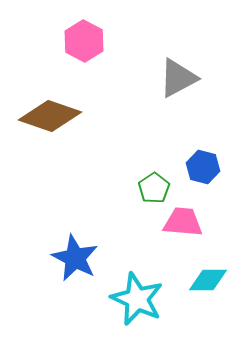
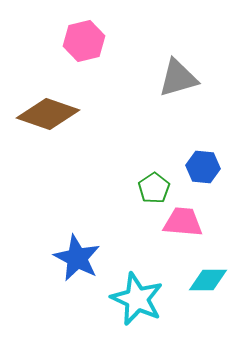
pink hexagon: rotated 18 degrees clockwise
gray triangle: rotated 12 degrees clockwise
brown diamond: moved 2 px left, 2 px up
blue hexagon: rotated 8 degrees counterclockwise
blue star: moved 2 px right
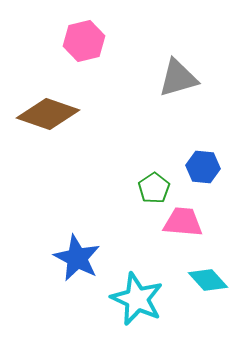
cyan diamond: rotated 48 degrees clockwise
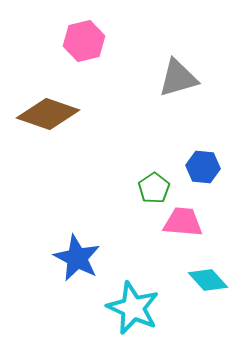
cyan star: moved 4 px left, 9 px down
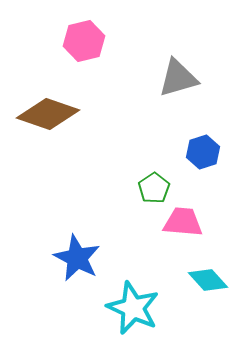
blue hexagon: moved 15 px up; rotated 24 degrees counterclockwise
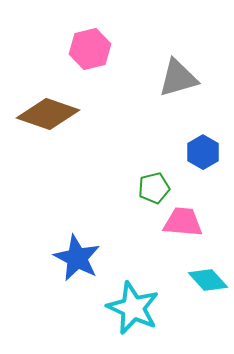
pink hexagon: moved 6 px right, 8 px down
blue hexagon: rotated 12 degrees counterclockwise
green pentagon: rotated 20 degrees clockwise
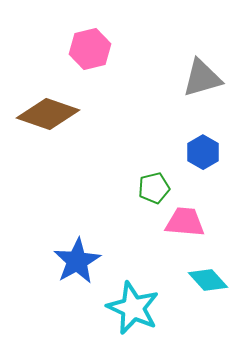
gray triangle: moved 24 px right
pink trapezoid: moved 2 px right
blue star: moved 3 px down; rotated 15 degrees clockwise
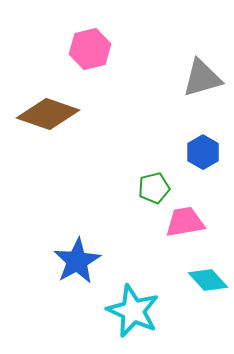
pink trapezoid: rotated 15 degrees counterclockwise
cyan star: moved 3 px down
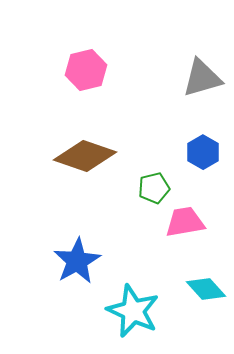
pink hexagon: moved 4 px left, 21 px down
brown diamond: moved 37 px right, 42 px down
cyan diamond: moved 2 px left, 9 px down
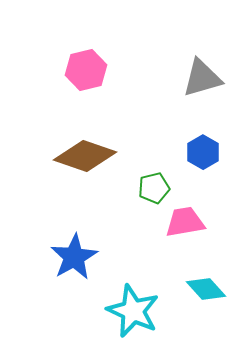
blue star: moved 3 px left, 4 px up
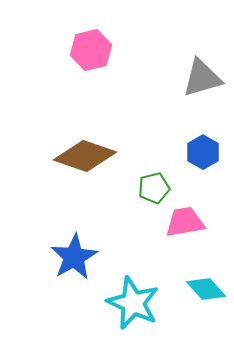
pink hexagon: moved 5 px right, 20 px up
cyan star: moved 8 px up
